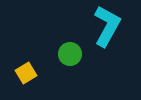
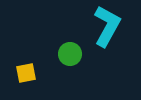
yellow square: rotated 20 degrees clockwise
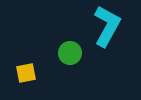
green circle: moved 1 px up
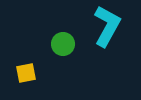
green circle: moved 7 px left, 9 px up
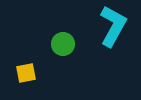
cyan L-shape: moved 6 px right
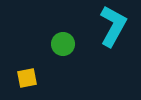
yellow square: moved 1 px right, 5 px down
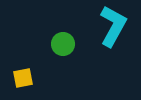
yellow square: moved 4 px left
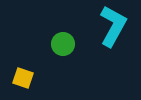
yellow square: rotated 30 degrees clockwise
